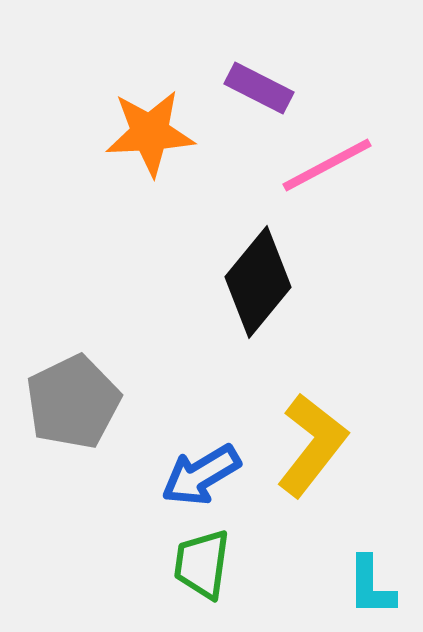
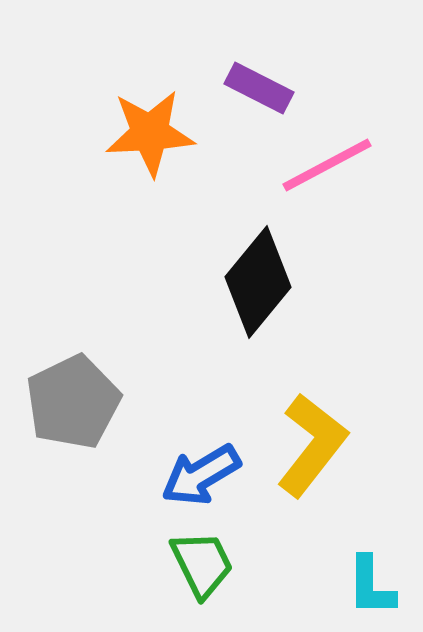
green trapezoid: rotated 146 degrees clockwise
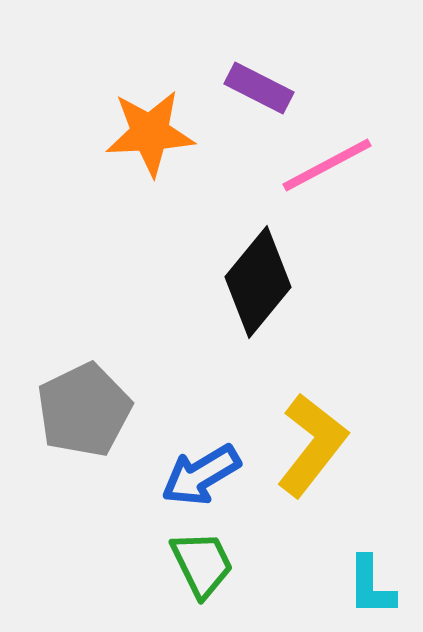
gray pentagon: moved 11 px right, 8 px down
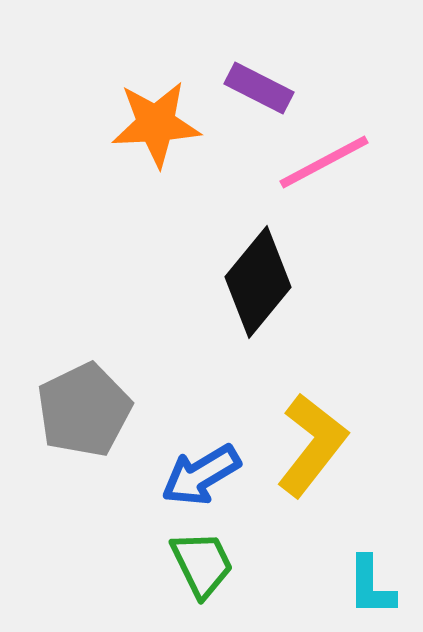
orange star: moved 6 px right, 9 px up
pink line: moved 3 px left, 3 px up
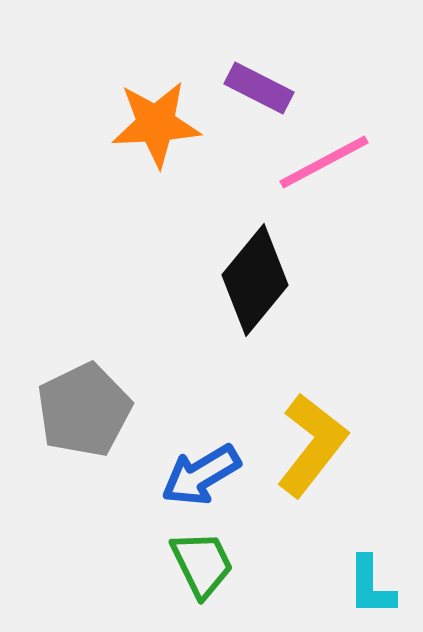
black diamond: moved 3 px left, 2 px up
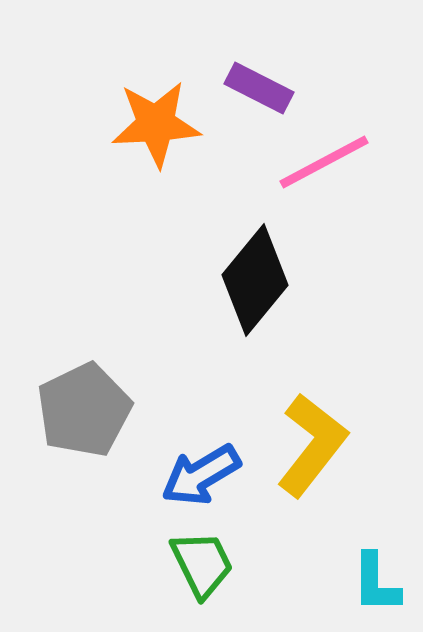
cyan L-shape: moved 5 px right, 3 px up
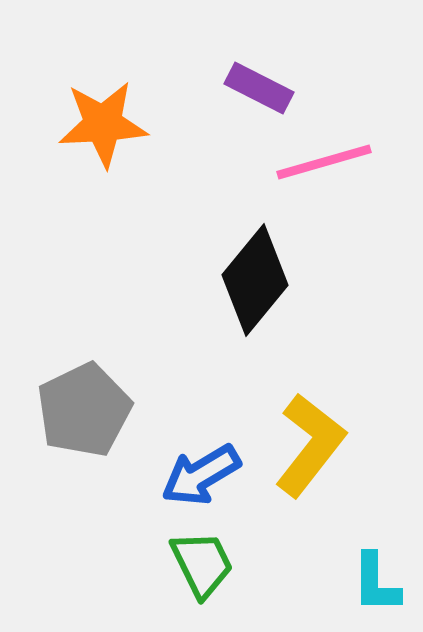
orange star: moved 53 px left
pink line: rotated 12 degrees clockwise
yellow L-shape: moved 2 px left
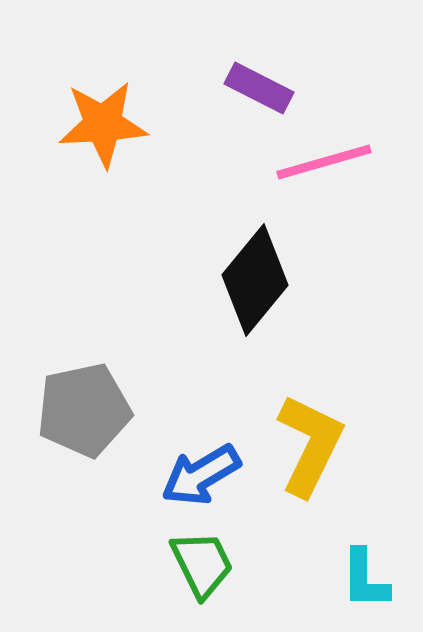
gray pentagon: rotated 14 degrees clockwise
yellow L-shape: rotated 12 degrees counterclockwise
cyan L-shape: moved 11 px left, 4 px up
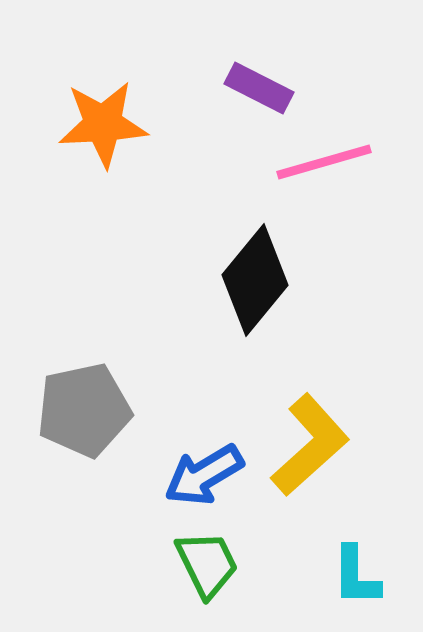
yellow L-shape: rotated 22 degrees clockwise
blue arrow: moved 3 px right
green trapezoid: moved 5 px right
cyan L-shape: moved 9 px left, 3 px up
